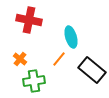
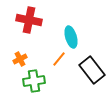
orange cross: rotated 24 degrees clockwise
black rectangle: rotated 12 degrees clockwise
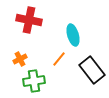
cyan ellipse: moved 2 px right, 2 px up
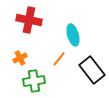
orange cross: moved 1 px up
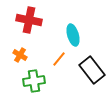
orange cross: moved 3 px up; rotated 32 degrees counterclockwise
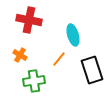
black rectangle: rotated 20 degrees clockwise
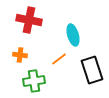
orange cross: rotated 24 degrees counterclockwise
orange line: rotated 14 degrees clockwise
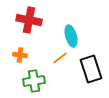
cyan ellipse: moved 2 px left, 1 px down
orange line: moved 1 px right, 1 px up
black rectangle: moved 1 px left, 1 px up
